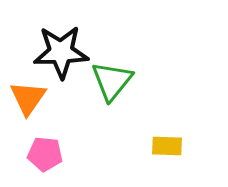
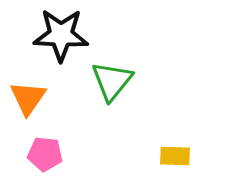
black star: moved 17 px up; rotated 4 degrees clockwise
yellow rectangle: moved 8 px right, 10 px down
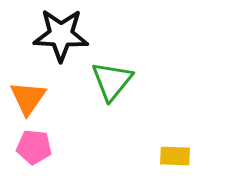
pink pentagon: moved 11 px left, 7 px up
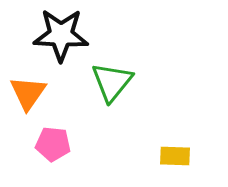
green triangle: moved 1 px down
orange triangle: moved 5 px up
pink pentagon: moved 19 px right, 3 px up
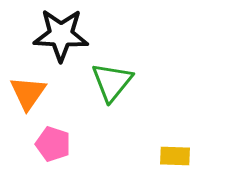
pink pentagon: rotated 12 degrees clockwise
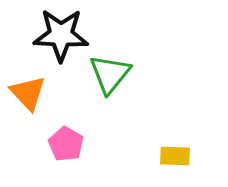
green triangle: moved 2 px left, 8 px up
orange triangle: rotated 18 degrees counterclockwise
pink pentagon: moved 13 px right; rotated 12 degrees clockwise
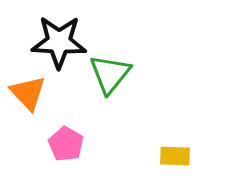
black star: moved 2 px left, 7 px down
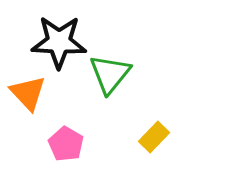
yellow rectangle: moved 21 px left, 19 px up; rotated 48 degrees counterclockwise
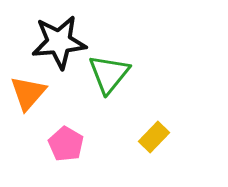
black star: rotated 8 degrees counterclockwise
green triangle: moved 1 px left
orange triangle: rotated 24 degrees clockwise
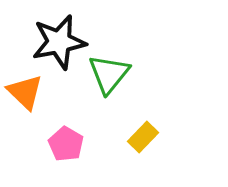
black star: rotated 6 degrees counterclockwise
orange triangle: moved 3 px left, 1 px up; rotated 27 degrees counterclockwise
yellow rectangle: moved 11 px left
